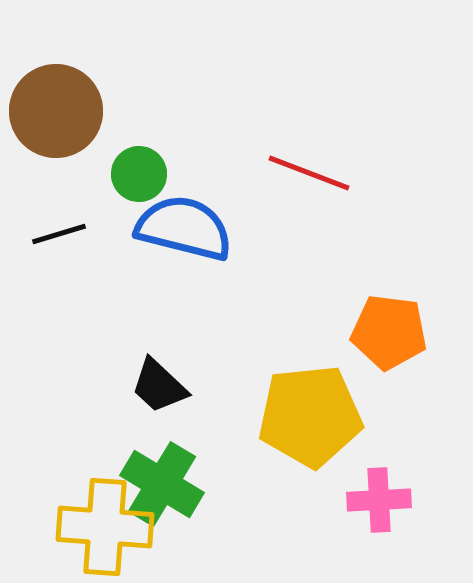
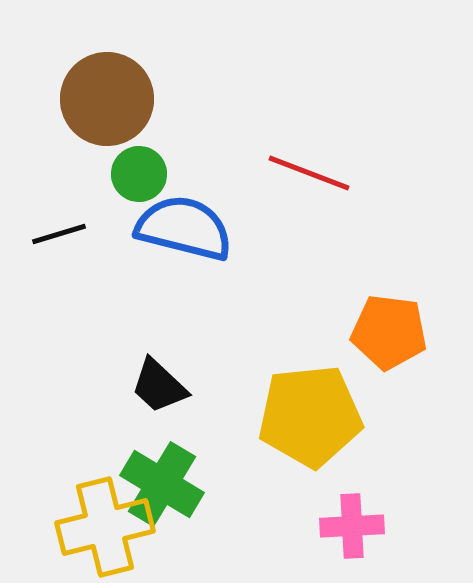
brown circle: moved 51 px right, 12 px up
pink cross: moved 27 px left, 26 px down
yellow cross: rotated 18 degrees counterclockwise
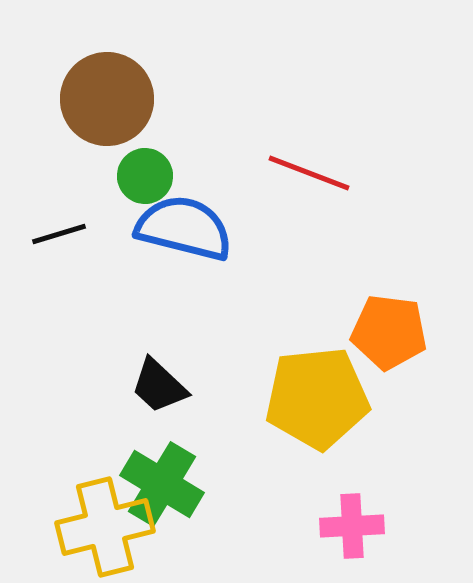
green circle: moved 6 px right, 2 px down
yellow pentagon: moved 7 px right, 18 px up
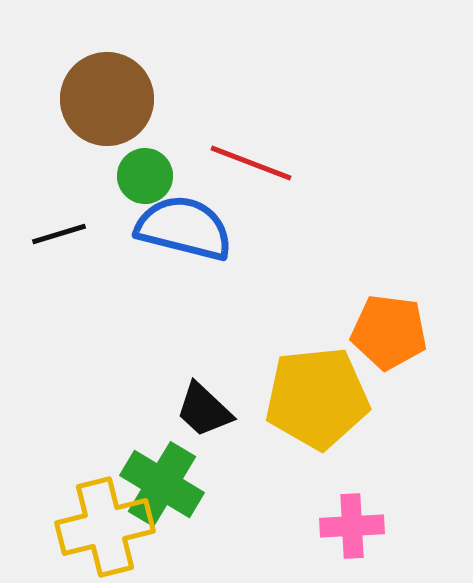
red line: moved 58 px left, 10 px up
black trapezoid: moved 45 px right, 24 px down
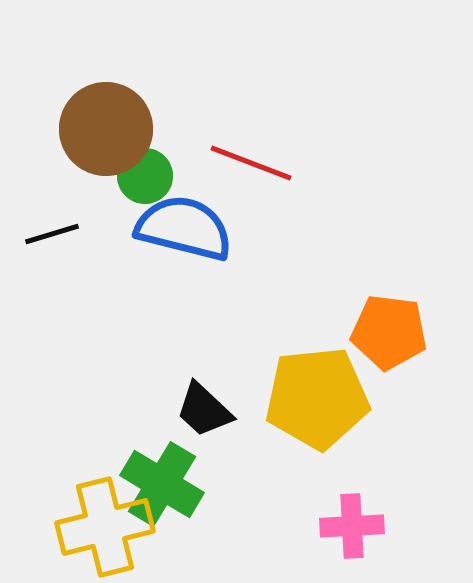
brown circle: moved 1 px left, 30 px down
black line: moved 7 px left
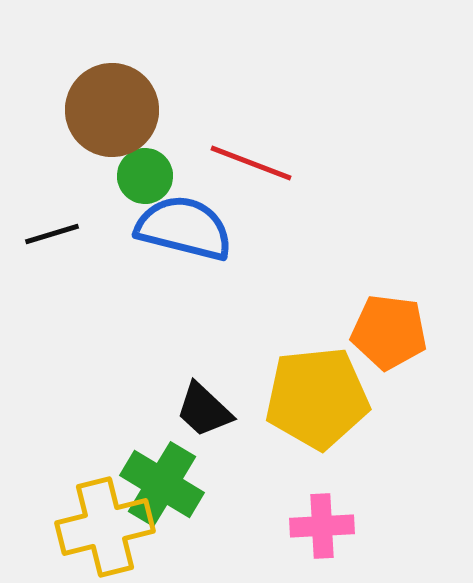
brown circle: moved 6 px right, 19 px up
pink cross: moved 30 px left
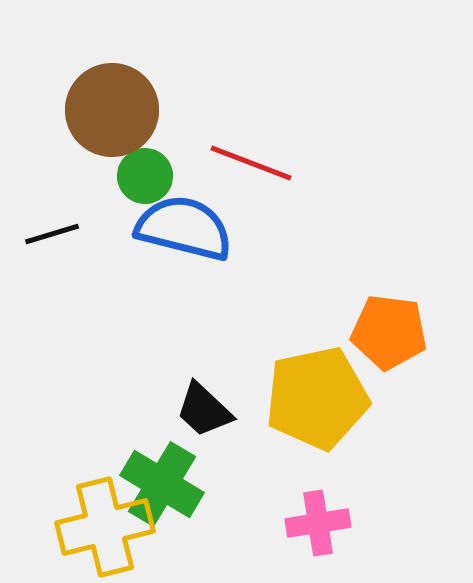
yellow pentagon: rotated 6 degrees counterclockwise
pink cross: moved 4 px left, 3 px up; rotated 6 degrees counterclockwise
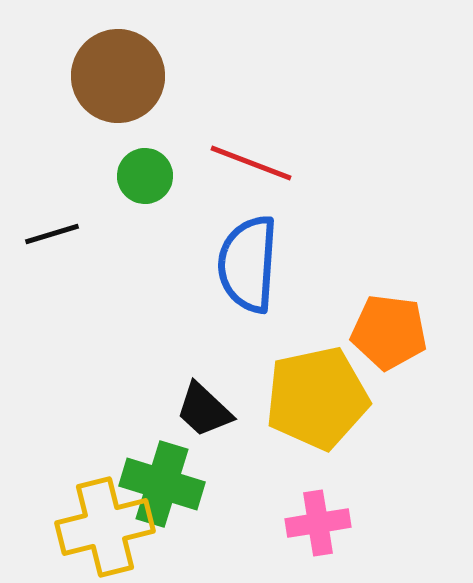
brown circle: moved 6 px right, 34 px up
blue semicircle: moved 64 px right, 36 px down; rotated 100 degrees counterclockwise
green cross: rotated 14 degrees counterclockwise
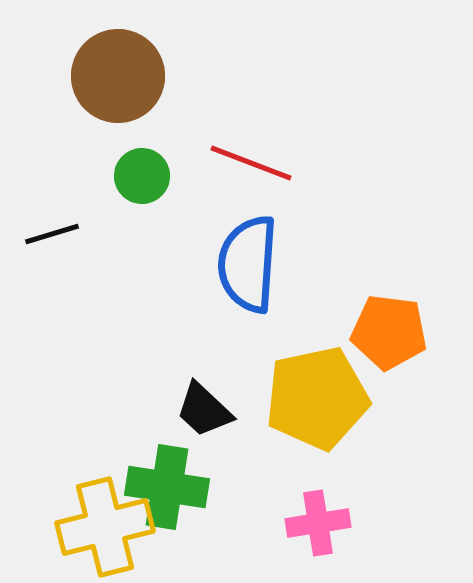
green circle: moved 3 px left
green cross: moved 5 px right, 3 px down; rotated 8 degrees counterclockwise
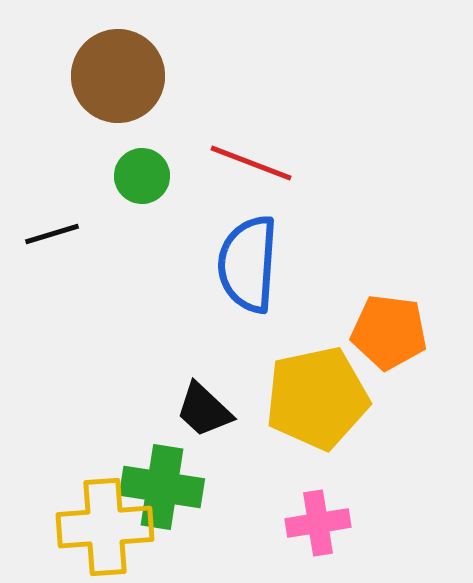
green cross: moved 5 px left
yellow cross: rotated 10 degrees clockwise
